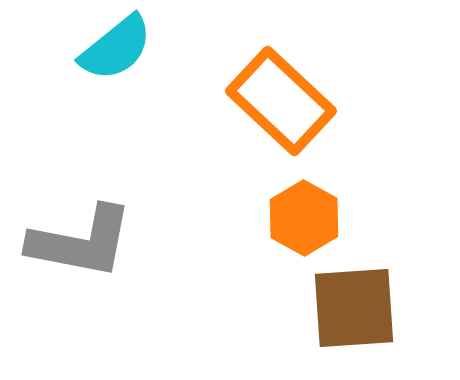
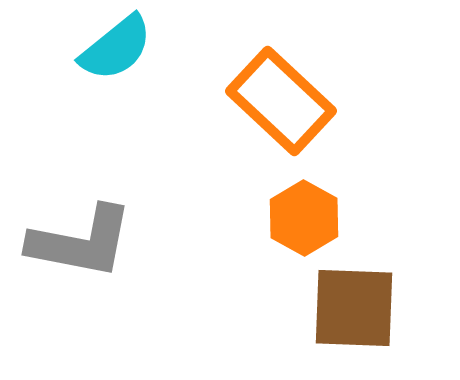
brown square: rotated 6 degrees clockwise
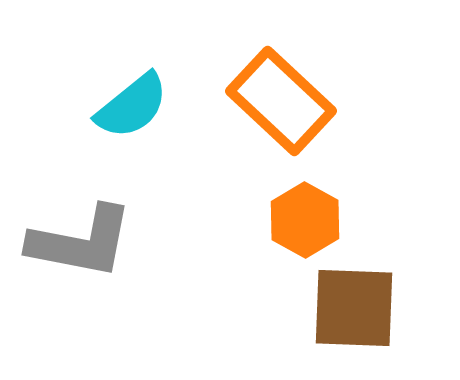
cyan semicircle: moved 16 px right, 58 px down
orange hexagon: moved 1 px right, 2 px down
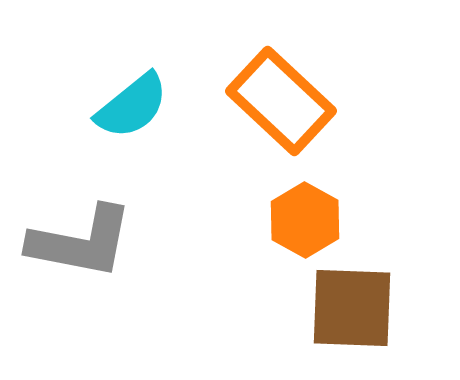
brown square: moved 2 px left
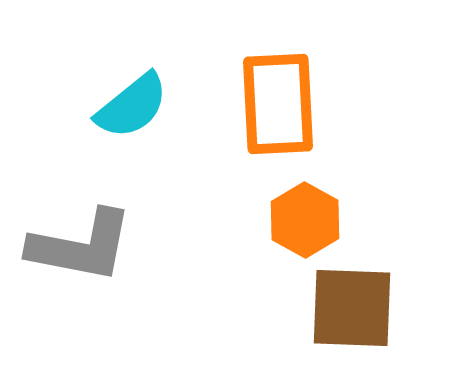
orange rectangle: moved 3 px left, 3 px down; rotated 44 degrees clockwise
gray L-shape: moved 4 px down
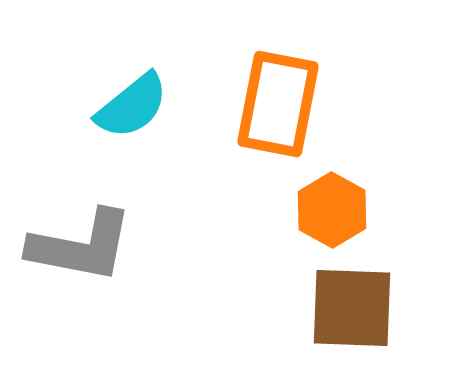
orange rectangle: rotated 14 degrees clockwise
orange hexagon: moved 27 px right, 10 px up
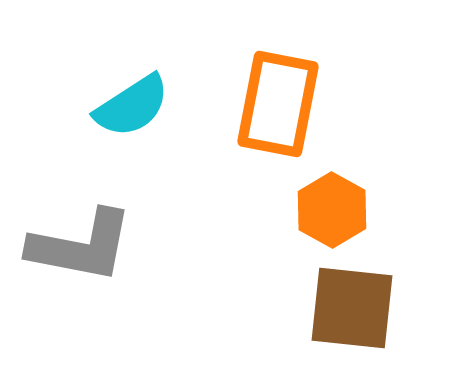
cyan semicircle: rotated 6 degrees clockwise
brown square: rotated 4 degrees clockwise
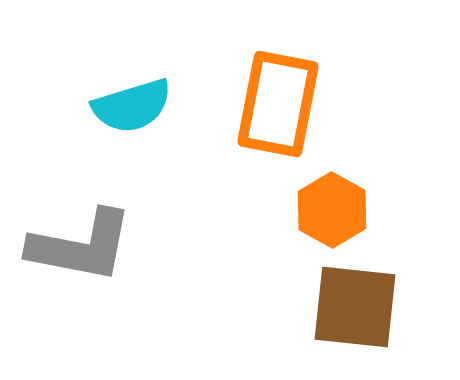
cyan semicircle: rotated 16 degrees clockwise
brown square: moved 3 px right, 1 px up
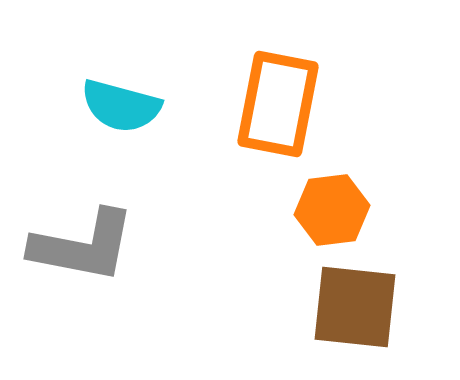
cyan semicircle: moved 11 px left; rotated 32 degrees clockwise
orange hexagon: rotated 24 degrees clockwise
gray L-shape: moved 2 px right
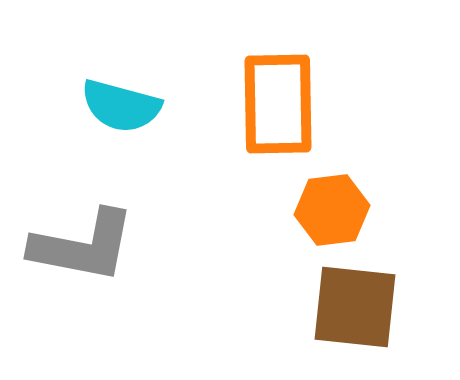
orange rectangle: rotated 12 degrees counterclockwise
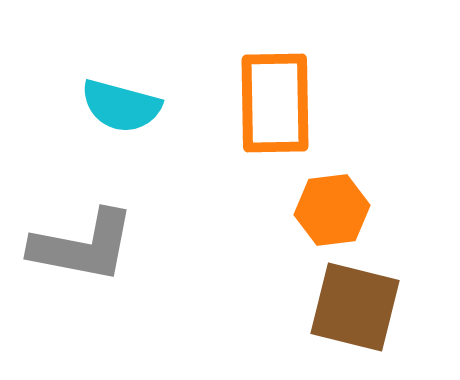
orange rectangle: moved 3 px left, 1 px up
brown square: rotated 8 degrees clockwise
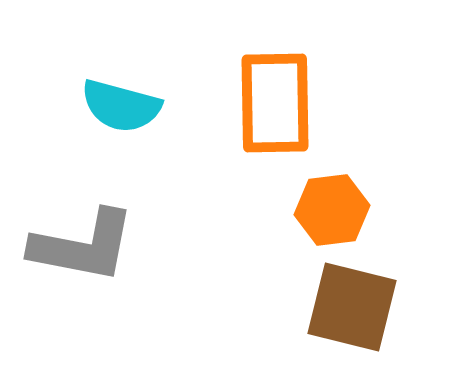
brown square: moved 3 px left
